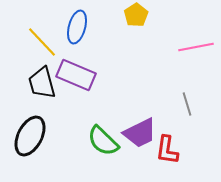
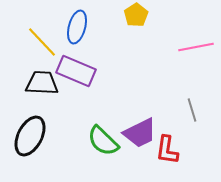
purple rectangle: moved 4 px up
black trapezoid: rotated 108 degrees clockwise
gray line: moved 5 px right, 6 px down
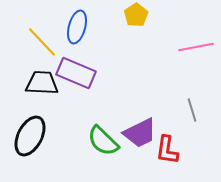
purple rectangle: moved 2 px down
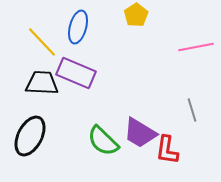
blue ellipse: moved 1 px right
purple trapezoid: rotated 57 degrees clockwise
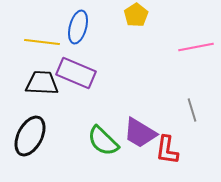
yellow line: rotated 40 degrees counterclockwise
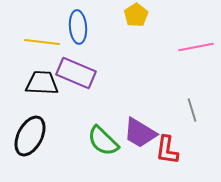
blue ellipse: rotated 20 degrees counterclockwise
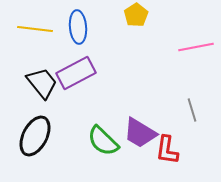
yellow line: moved 7 px left, 13 px up
purple rectangle: rotated 51 degrees counterclockwise
black trapezoid: rotated 48 degrees clockwise
black ellipse: moved 5 px right
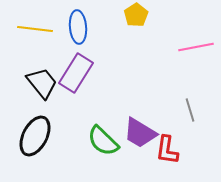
purple rectangle: rotated 30 degrees counterclockwise
gray line: moved 2 px left
